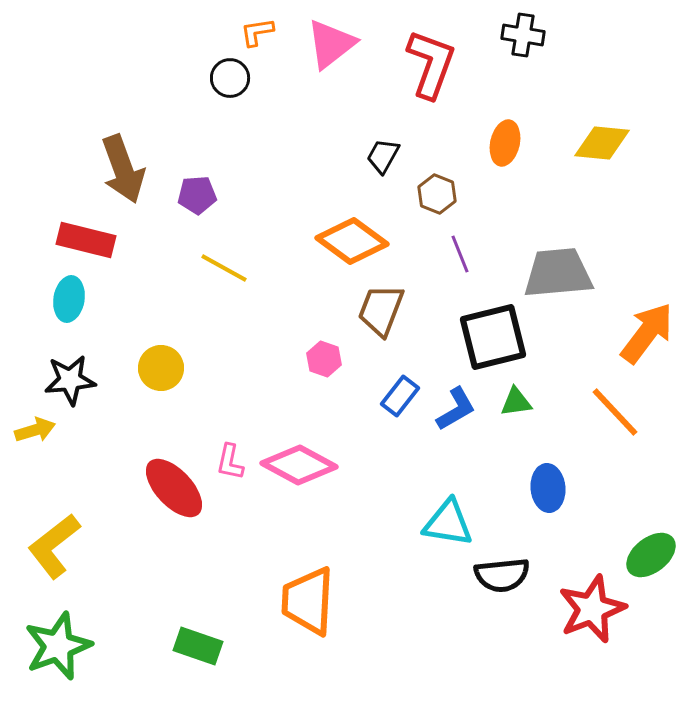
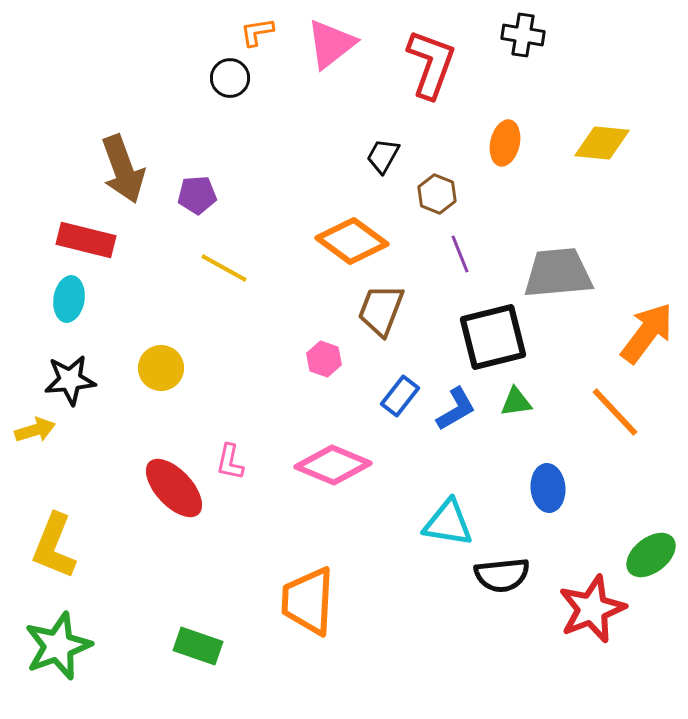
pink diamond: moved 34 px right; rotated 6 degrees counterclockwise
yellow L-shape: rotated 30 degrees counterclockwise
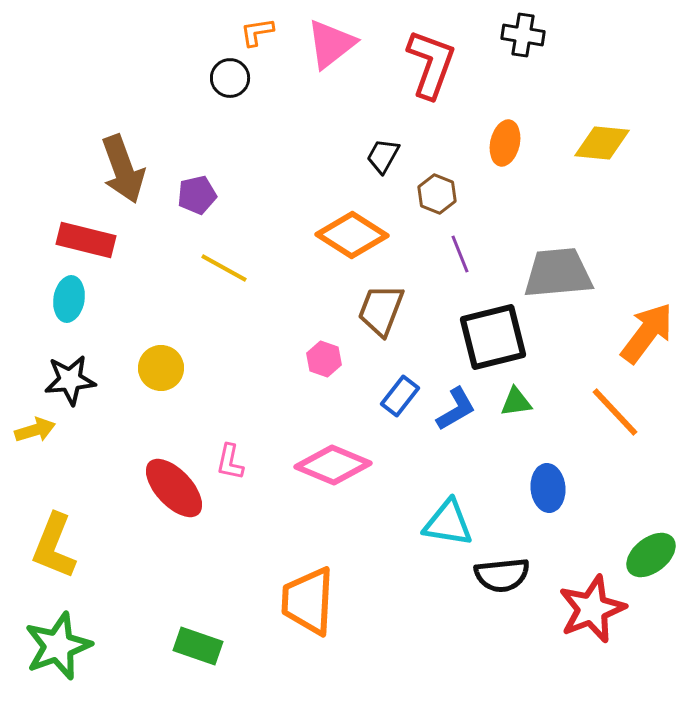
purple pentagon: rotated 9 degrees counterclockwise
orange diamond: moved 6 px up; rotated 4 degrees counterclockwise
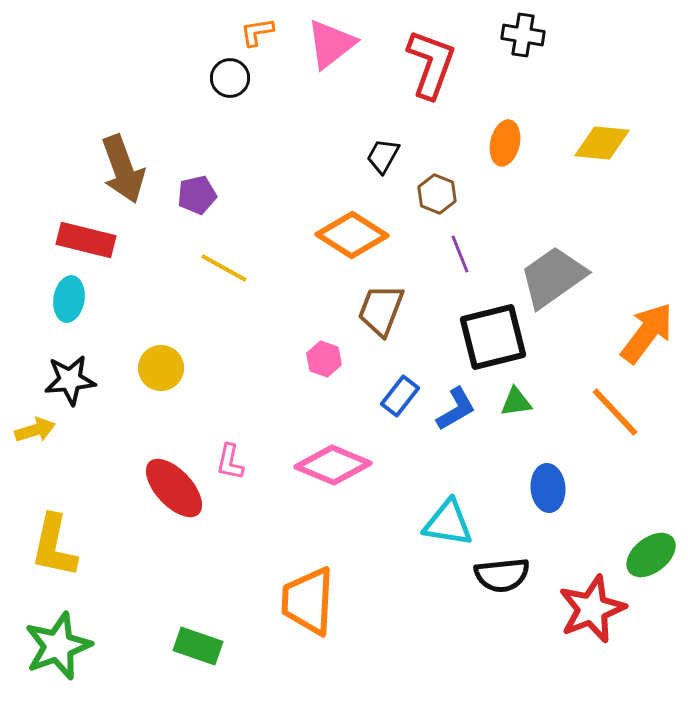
gray trapezoid: moved 5 px left, 4 px down; rotated 30 degrees counterclockwise
yellow L-shape: rotated 10 degrees counterclockwise
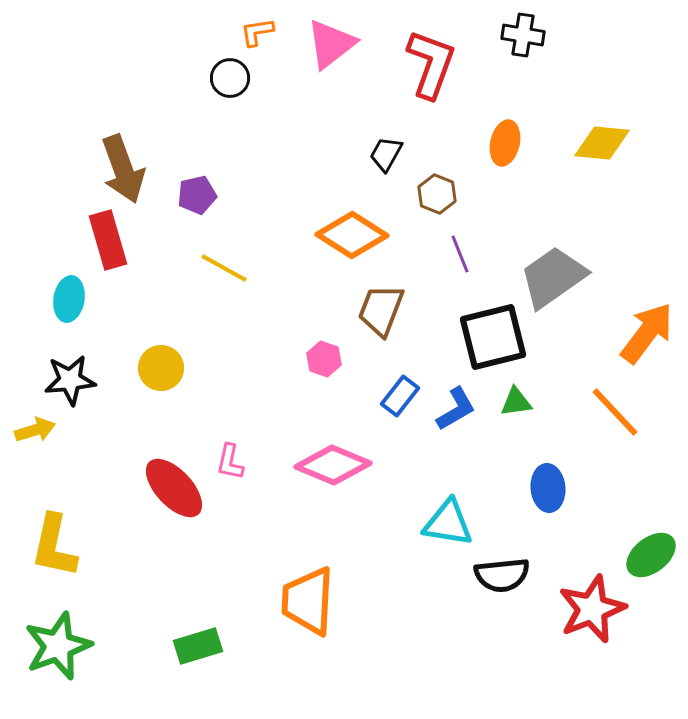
black trapezoid: moved 3 px right, 2 px up
red rectangle: moved 22 px right; rotated 60 degrees clockwise
green rectangle: rotated 36 degrees counterclockwise
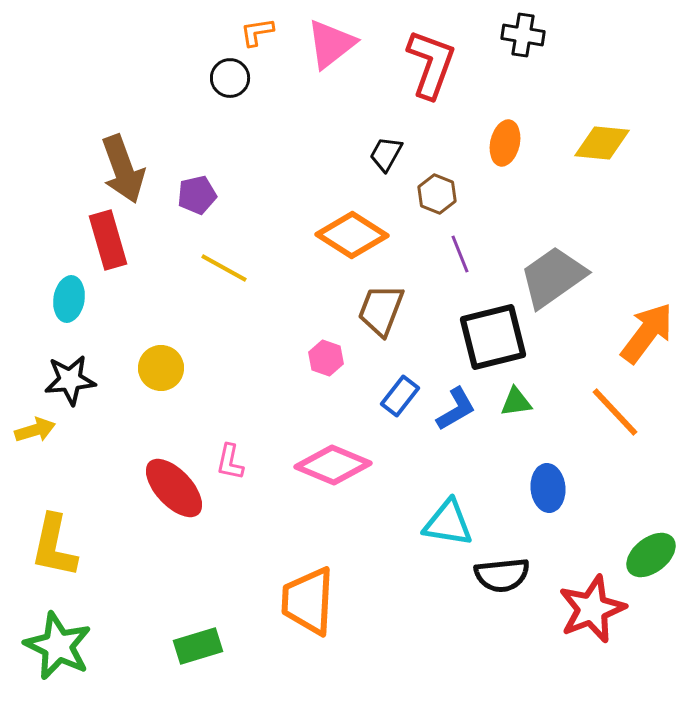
pink hexagon: moved 2 px right, 1 px up
green star: rotated 26 degrees counterclockwise
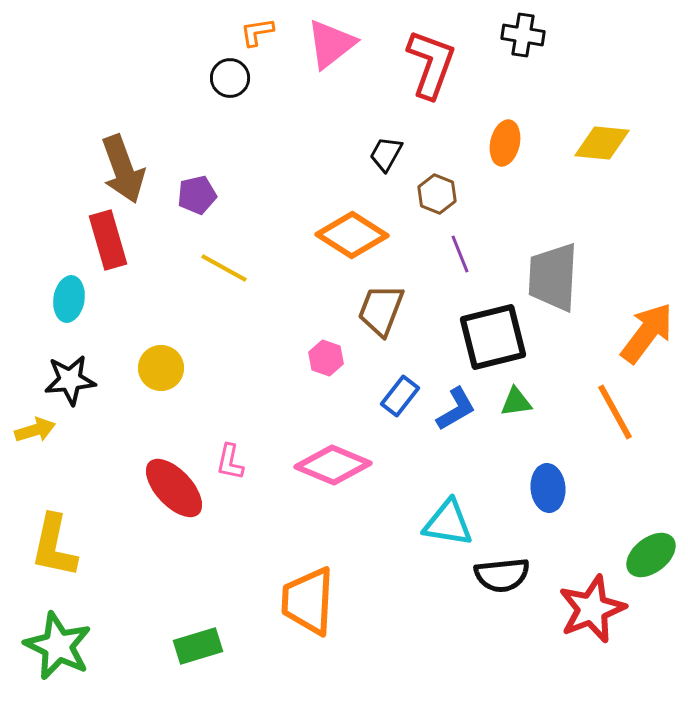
gray trapezoid: rotated 52 degrees counterclockwise
orange line: rotated 14 degrees clockwise
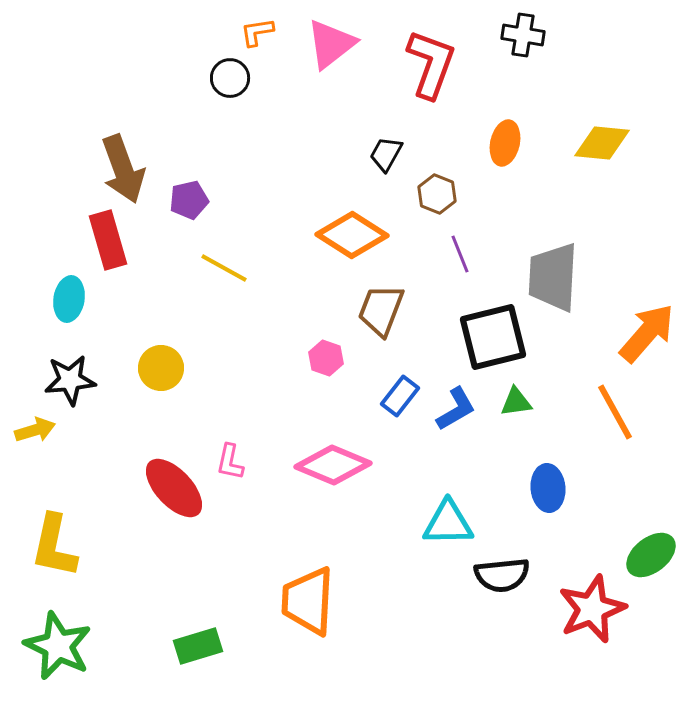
purple pentagon: moved 8 px left, 5 px down
orange arrow: rotated 4 degrees clockwise
cyan triangle: rotated 10 degrees counterclockwise
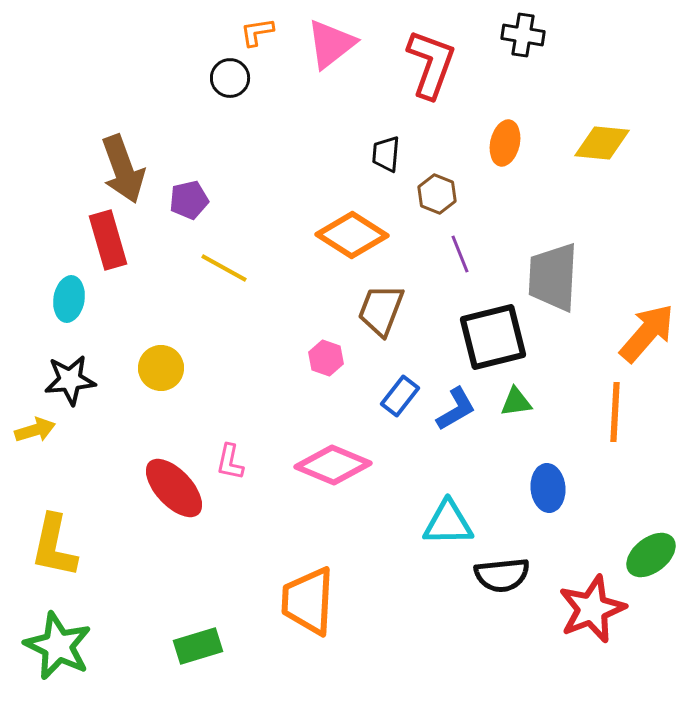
black trapezoid: rotated 24 degrees counterclockwise
orange line: rotated 32 degrees clockwise
